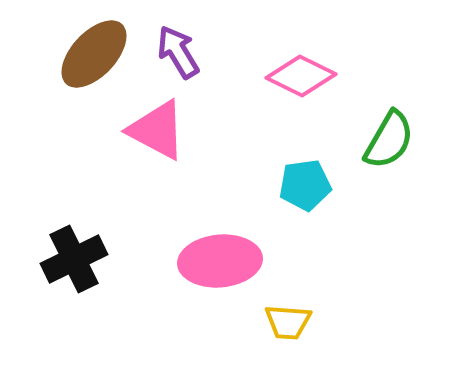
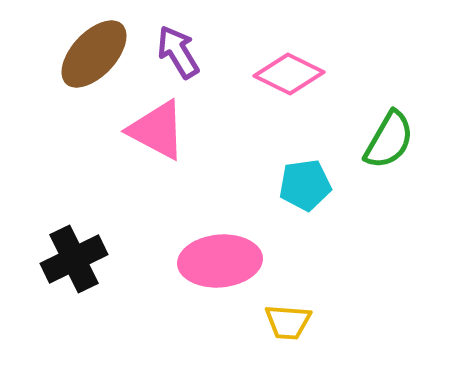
pink diamond: moved 12 px left, 2 px up
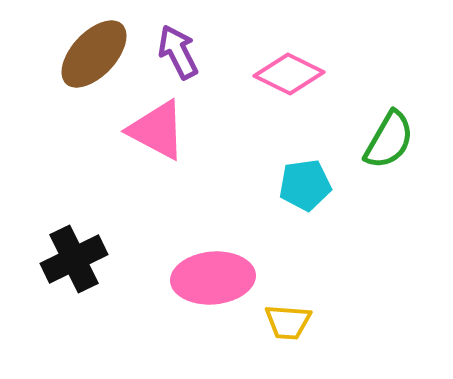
purple arrow: rotated 4 degrees clockwise
pink ellipse: moved 7 px left, 17 px down
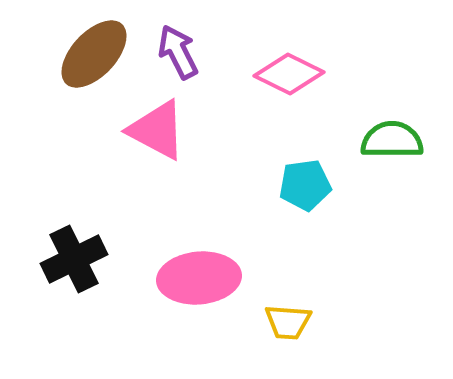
green semicircle: moved 3 px right; rotated 120 degrees counterclockwise
pink ellipse: moved 14 px left
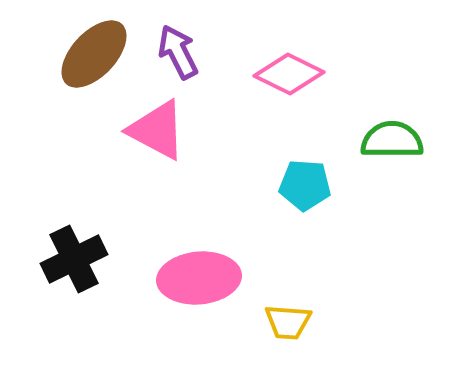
cyan pentagon: rotated 12 degrees clockwise
